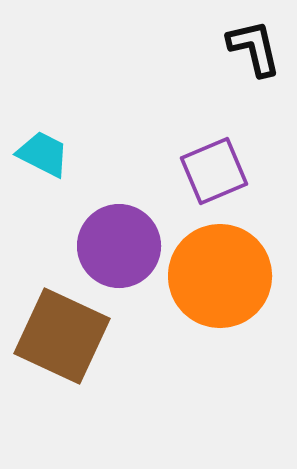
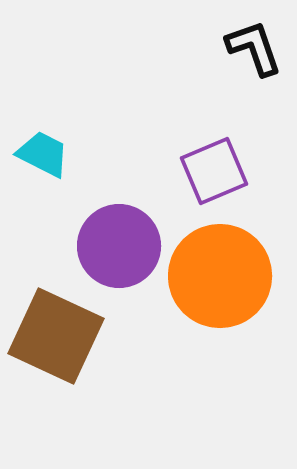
black L-shape: rotated 6 degrees counterclockwise
brown square: moved 6 px left
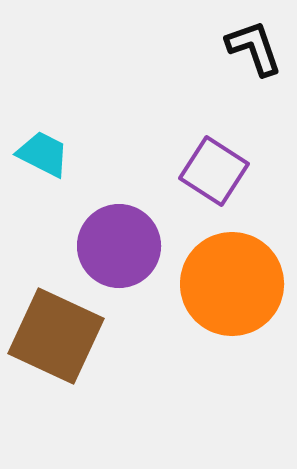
purple square: rotated 34 degrees counterclockwise
orange circle: moved 12 px right, 8 px down
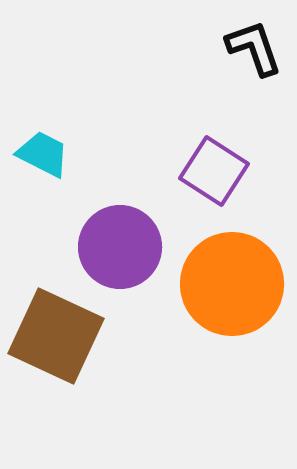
purple circle: moved 1 px right, 1 px down
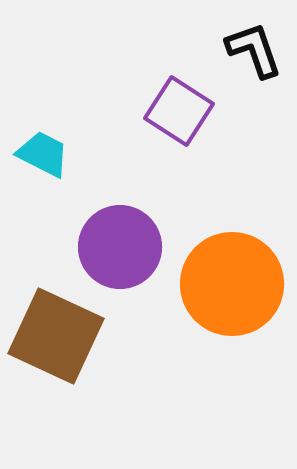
black L-shape: moved 2 px down
purple square: moved 35 px left, 60 px up
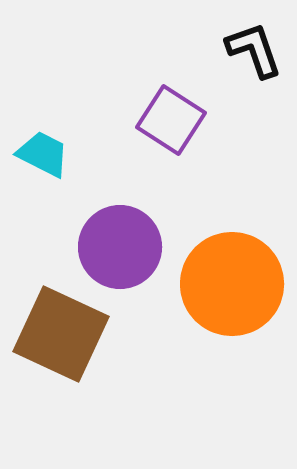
purple square: moved 8 px left, 9 px down
brown square: moved 5 px right, 2 px up
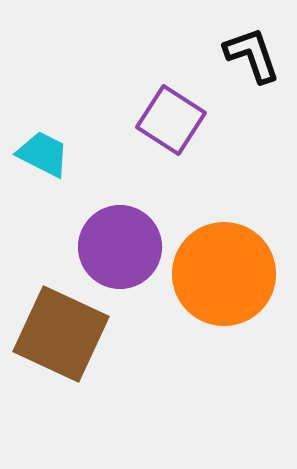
black L-shape: moved 2 px left, 5 px down
orange circle: moved 8 px left, 10 px up
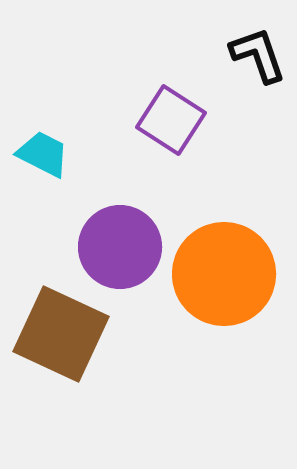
black L-shape: moved 6 px right
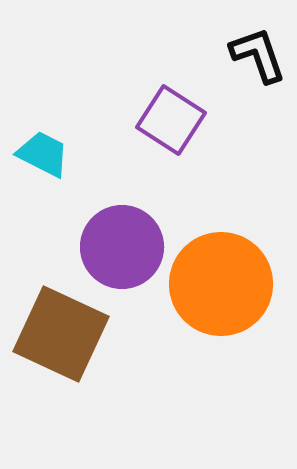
purple circle: moved 2 px right
orange circle: moved 3 px left, 10 px down
